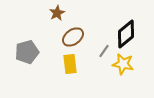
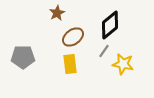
black diamond: moved 16 px left, 9 px up
gray pentagon: moved 4 px left, 5 px down; rotated 15 degrees clockwise
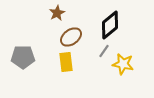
brown ellipse: moved 2 px left
yellow rectangle: moved 4 px left, 2 px up
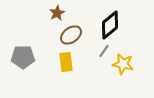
brown ellipse: moved 2 px up
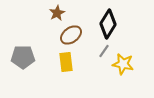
black diamond: moved 2 px left, 1 px up; rotated 20 degrees counterclockwise
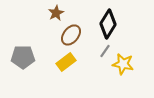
brown star: moved 1 px left
brown ellipse: rotated 15 degrees counterclockwise
gray line: moved 1 px right
yellow rectangle: rotated 60 degrees clockwise
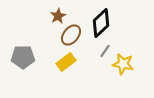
brown star: moved 2 px right, 3 px down
black diamond: moved 7 px left, 1 px up; rotated 16 degrees clockwise
